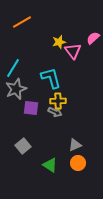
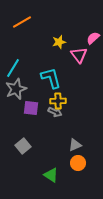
pink triangle: moved 6 px right, 4 px down
green triangle: moved 1 px right, 10 px down
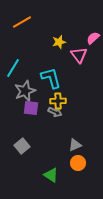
gray star: moved 9 px right, 2 px down
gray square: moved 1 px left
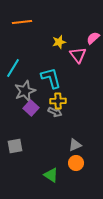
orange line: rotated 24 degrees clockwise
pink triangle: moved 1 px left
purple square: rotated 35 degrees clockwise
gray square: moved 7 px left; rotated 28 degrees clockwise
orange circle: moved 2 px left
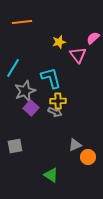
orange circle: moved 12 px right, 6 px up
